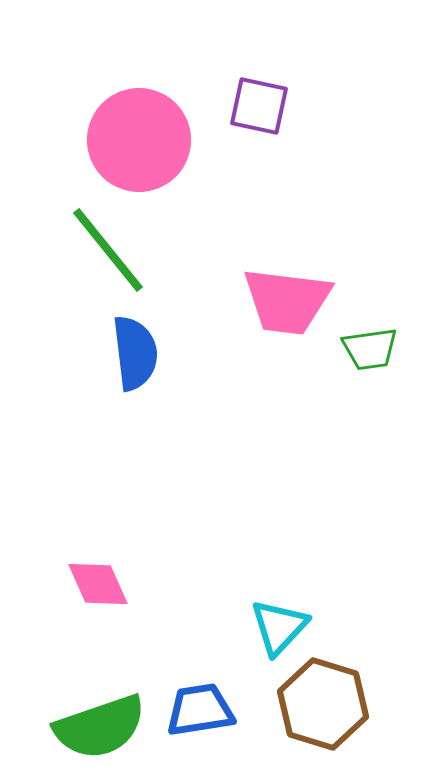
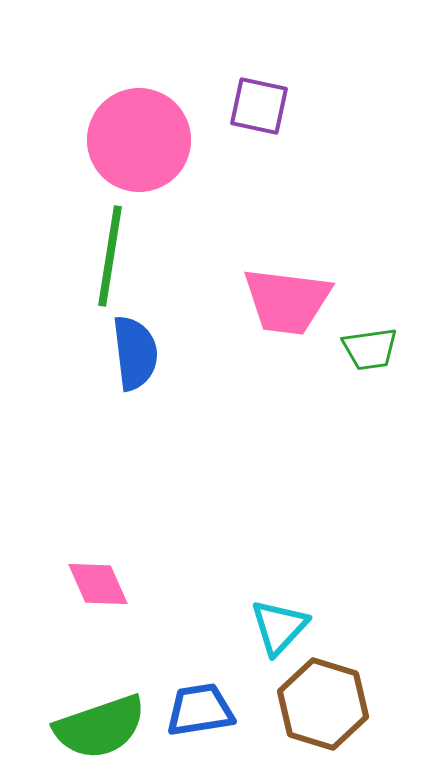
green line: moved 2 px right, 6 px down; rotated 48 degrees clockwise
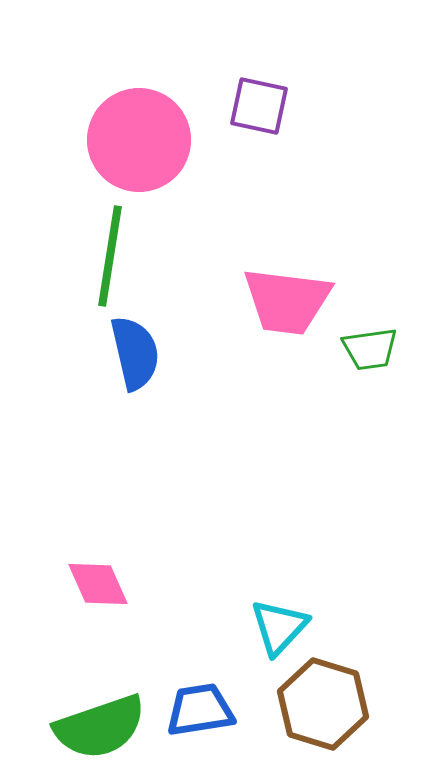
blue semicircle: rotated 6 degrees counterclockwise
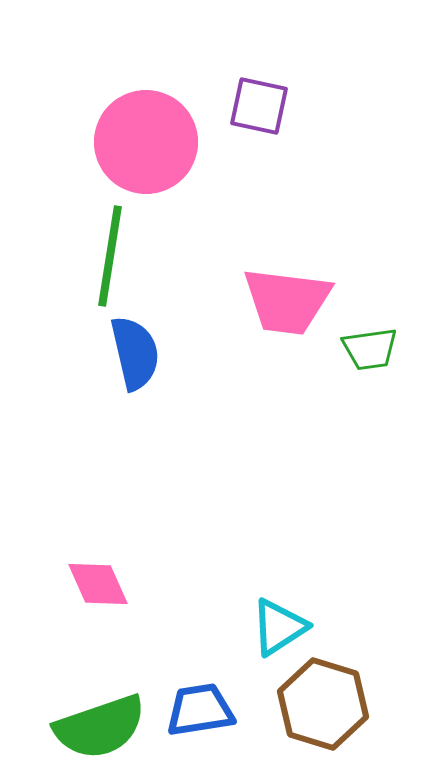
pink circle: moved 7 px right, 2 px down
cyan triangle: rotated 14 degrees clockwise
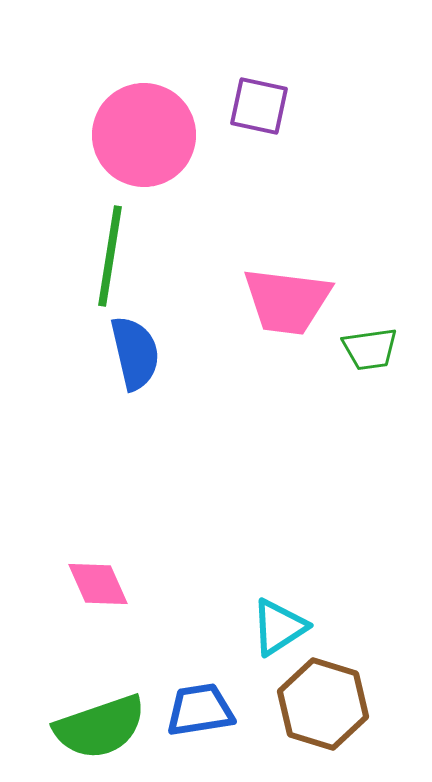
pink circle: moved 2 px left, 7 px up
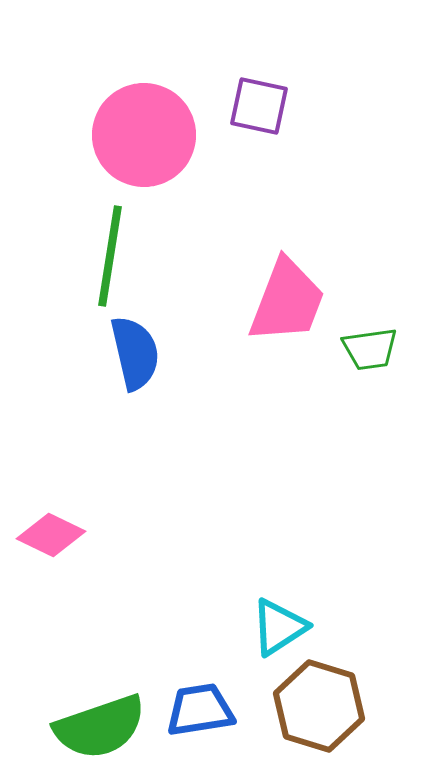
pink trapezoid: rotated 76 degrees counterclockwise
pink diamond: moved 47 px left, 49 px up; rotated 40 degrees counterclockwise
brown hexagon: moved 4 px left, 2 px down
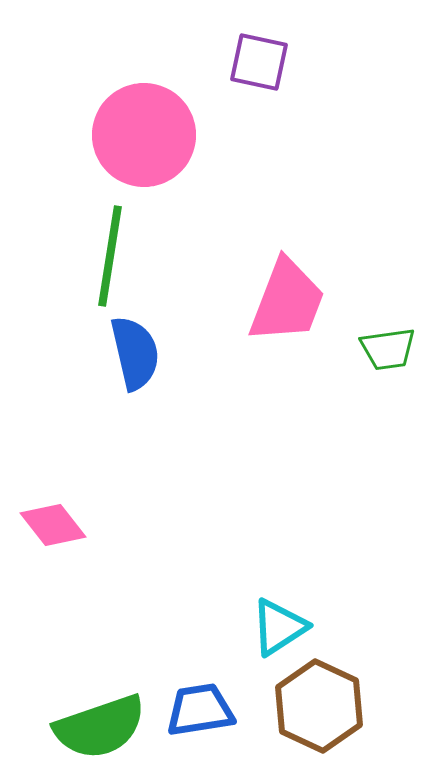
purple square: moved 44 px up
green trapezoid: moved 18 px right
pink diamond: moved 2 px right, 10 px up; rotated 26 degrees clockwise
brown hexagon: rotated 8 degrees clockwise
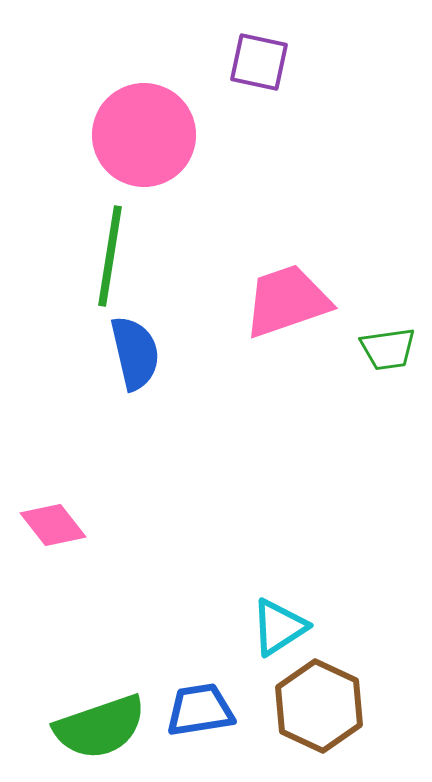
pink trapezoid: rotated 130 degrees counterclockwise
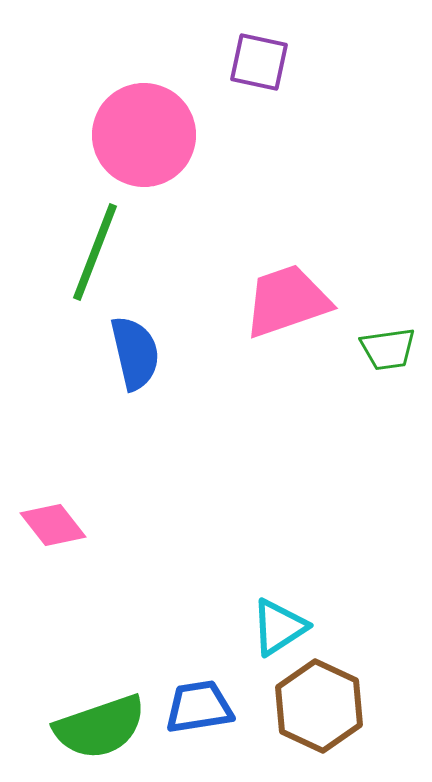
green line: moved 15 px left, 4 px up; rotated 12 degrees clockwise
blue trapezoid: moved 1 px left, 3 px up
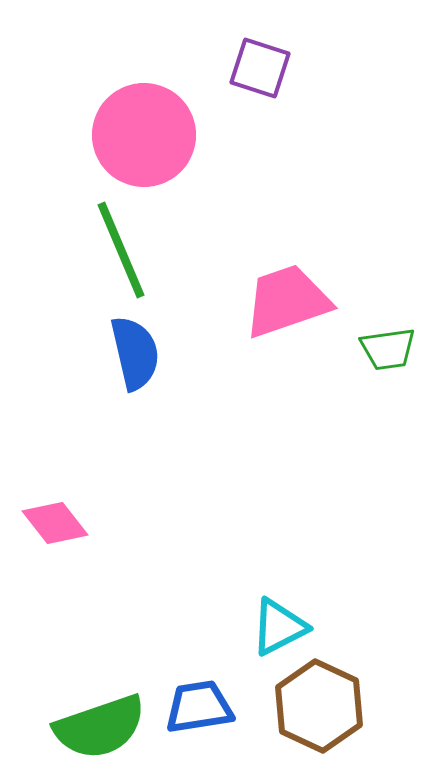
purple square: moved 1 px right, 6 px down; rotated 6 degrees clockwise
green line: moved 26 px right, 2 px up; rotated 44 degrees counterclockwise
pink diamond: moved 2 px right, 2 px up
cyan triangle: rotated 6 degrees clockwise
